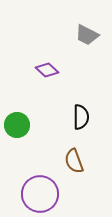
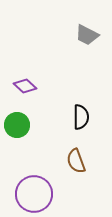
purple diamond: moved 22 px left, 16 px down
brown semicircle: moved 2 px right
purple circle: moved 6 px left
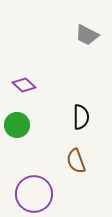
purple diamond: moved 1 px left, 1 px up
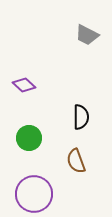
green circle: moved 12 px right, 13 px down
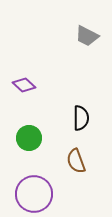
gray trapezoid: moved 1 px down
black semicircle: moved 1 px down
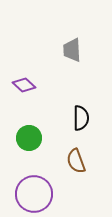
gray trapezoid: moved 15 px left, 14 px down; rotated 60 degrees clockwise
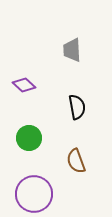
black semicircle: moved 4 px left, 11 px up; rotated 10 degrees counterclockwise
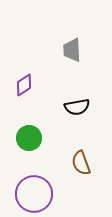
purple diamond: rotated 75 degrees counterclockwise
black semicircle: rotated 90 degrees clockwise
brown semicircle: moved 5 px right, 2 px down
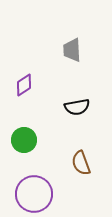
green circle: moved 5 px left, 2 px down
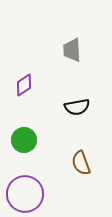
purple circle: moved 9 px left
